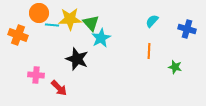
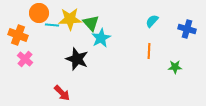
green star: rotated 16 degrees counterclockwise
pink cross: moved 11 px left, 16 px up; rotated 35 degrees clockwise
red arrow: moved 3 px right, 5 px down
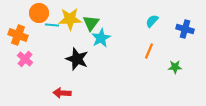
green triangle: rotated 18 degrees clockwise
blue cross: moved 2 px left
orange line: rotated 21 degrees clockwise
red arrow: rotated 138 degrees clockwise
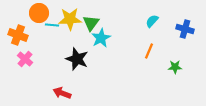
red arrow: rotated 18 degrees clockwise
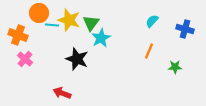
yellow star: moved 1 px left, 1 px down; rotated 20 degrees clockwise
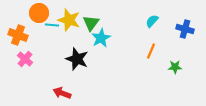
orange line: moved 2 px right
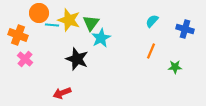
red arrow: rotated 42 degrees counterclockwise
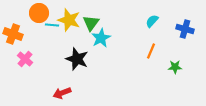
orange cross: moved 5 px left, 1 px up
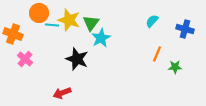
orange line: moved 6 px right, 3 px down
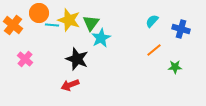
blue cross: moved 4 px left
orange cross: moved 9 px up; rotated 18 degrees clockwise
orange line: moved 3 px left, 4 px up; rotated 28 degrees clockwise
red arrow: moved 8 px right, 8 px up
